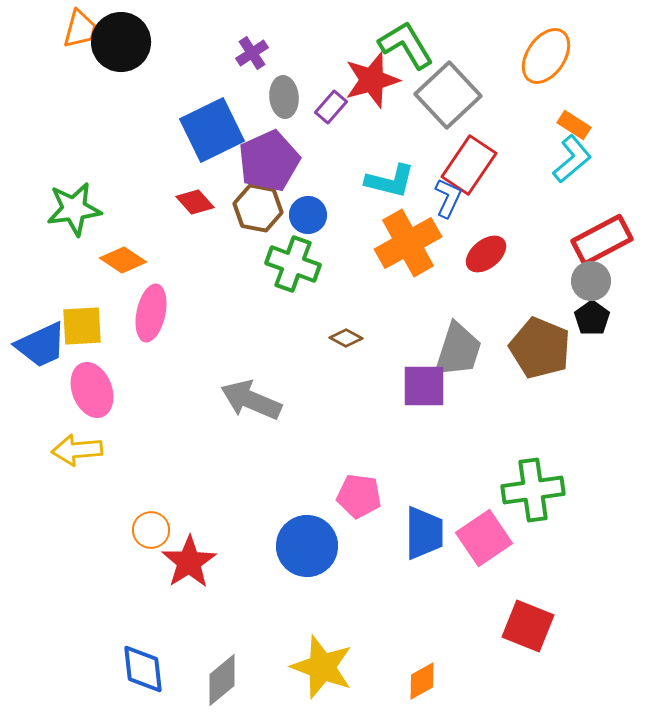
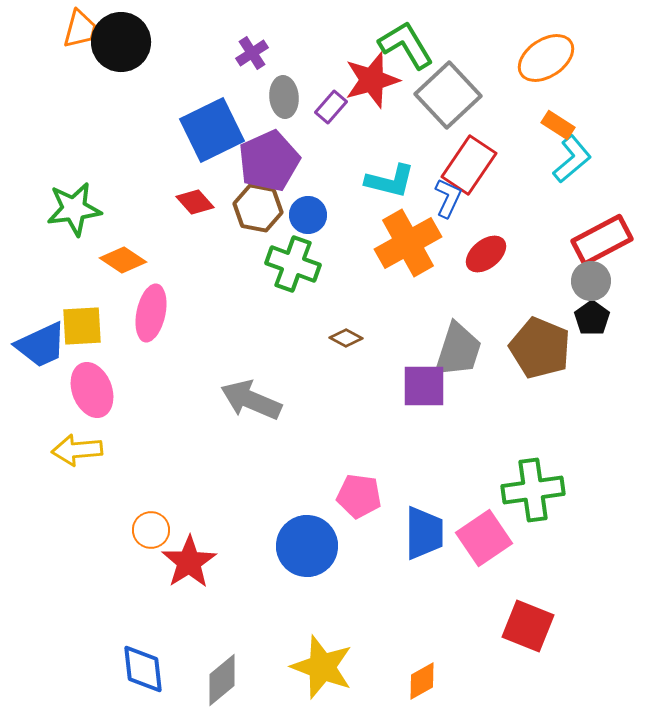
orange ellipse at (546, 56): moved 2 px down; rotated 22 degrees clockwise
orange rectangle at (574, 125): moved 16 px left
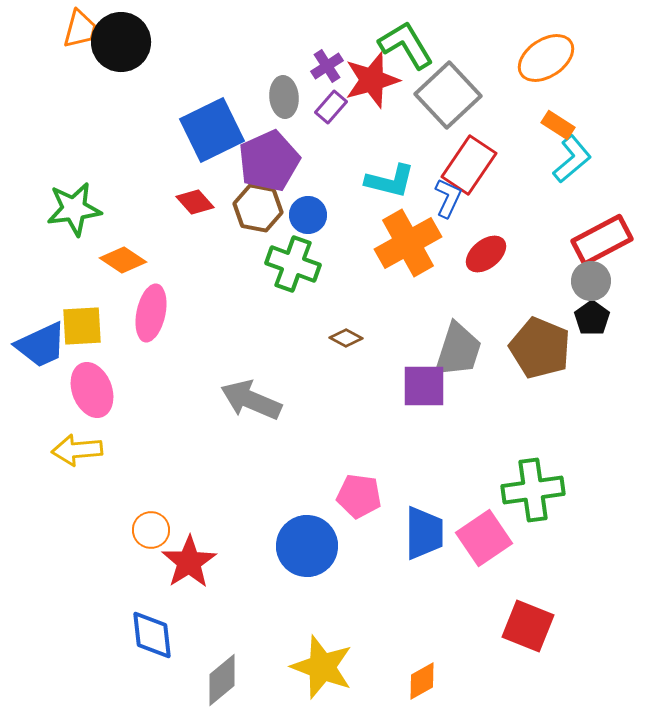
purple cross at (252, 53): moved 75 px right, 13 px down
blue diamond at (143, 669): moved 9 px right, 34 px up
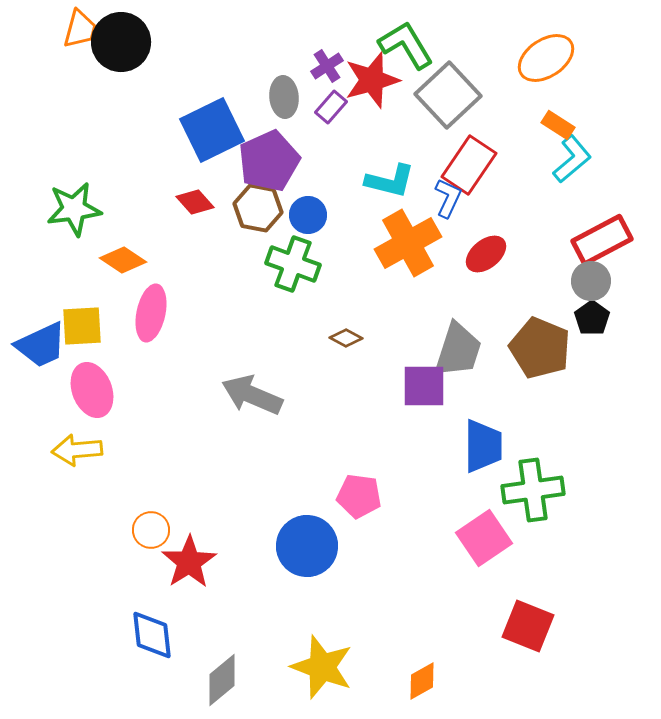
gray arrow at (251, 400): moved 1 px right, 5 px up
blue trapezoid at (424, 533): moved 59 px right, 87 px up
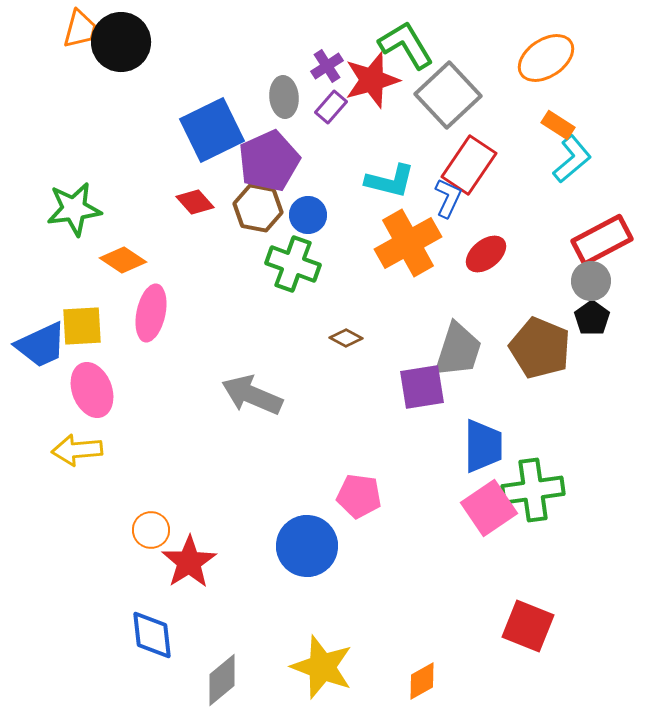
purple square at (424, 386): moved 2 px left, 1 px down; rotated 9 degrees counterclockwise
pink square at (484, 538): moved 5 px right, 30 px up
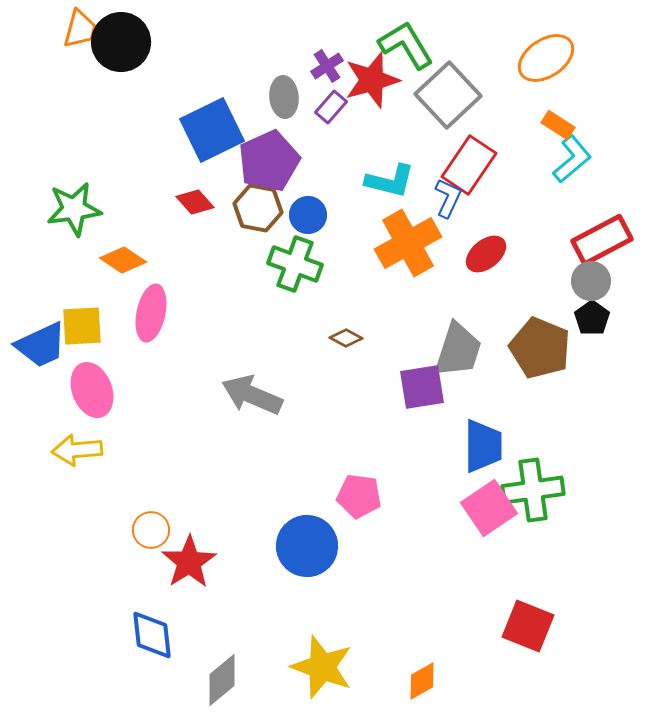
green cross at (293, 264): moved 2 px right
